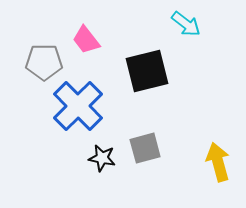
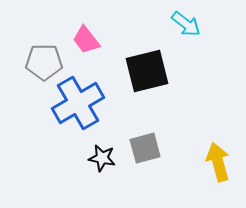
blue cross: moved 3 px up; rotated 15 degrees clockwise
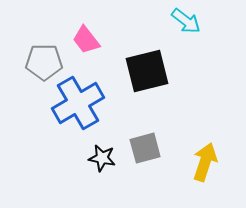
cyan arrow: moved 3 px up
yellow arrow: moved 13 px left; rotated 33 degrees clockwise
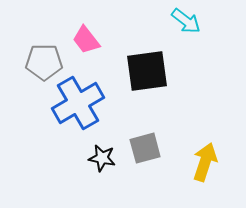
black square: rotated 6 degrees clockwise
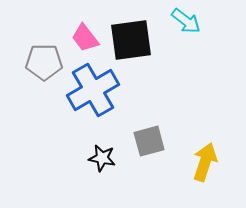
pink trapezoid: moved 1 px left, 2 px up
black square: moved 16 px left, 31 px up
blue cross: moved 15 px right, 13 px up
gray square: moved 4 px right, 7 px up
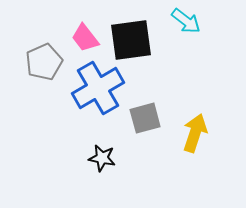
gray pentagon: rotated 24 degrees counterclockwise
blue cross: moved 5 px right, 2 px up
gray square: moved 4 px left, 23 px up
yellow arrow: moved 10 px left, 29 px up
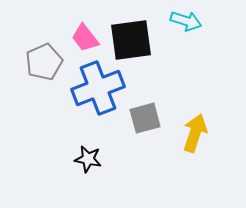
cyan arrow: rotated 20 degrees counterclockwise
blue cross: rotated 9 degrees clockwise
black star: moved 14 px left, 1 px down
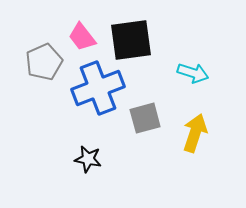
cyan arrow: moved 7 px right, 52 px down
pink trapezoid: moved 3 px left, 1 px up
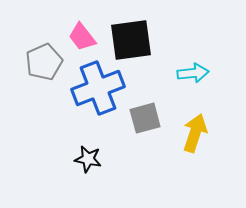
cyan arrow: rotated 24 degrees counterclockwise
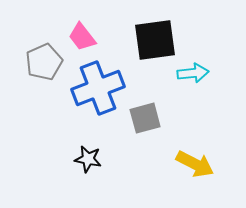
black square: moved 24 px right
yellow arrow: moved 31 px down; rotated 99 degrees clockwise
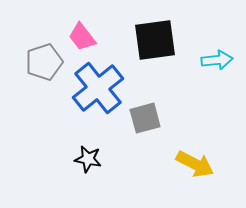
gray pentagon: rotated 6 degrees clockwise
cyan arrow: moved 24 px right, 13 px up
blue cross: rotated 18 degrees counterclockwise
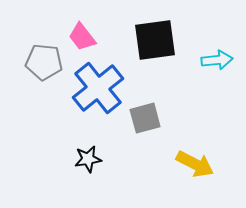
gray pentagon: rotated 24 degrees clockwise
black star: rotated 20 degrees counterclockwise
